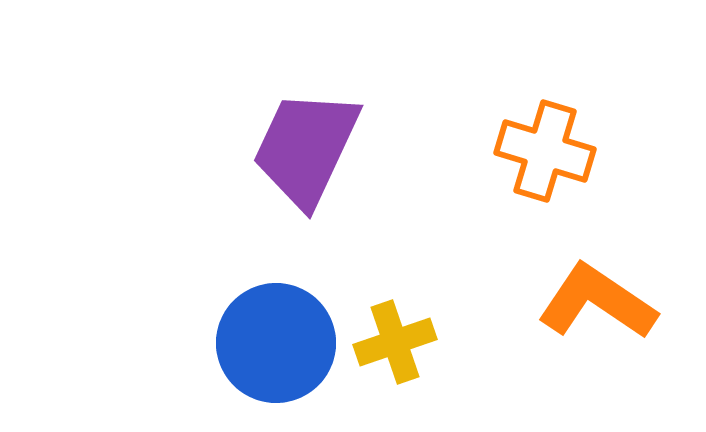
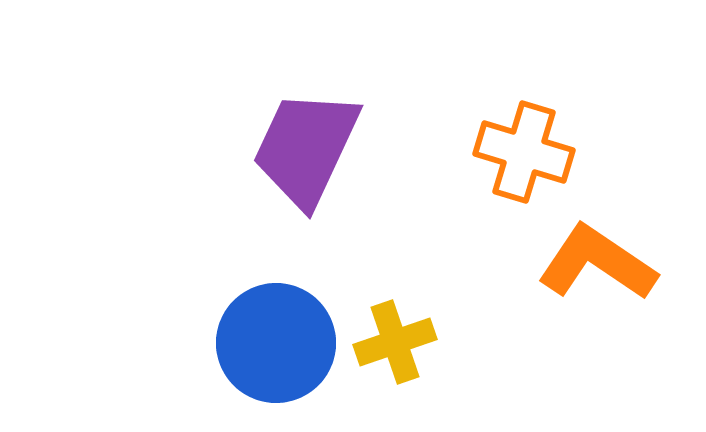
orange cross: moved 21 px left, 1 px down
orange L-shape: moved 39 px up
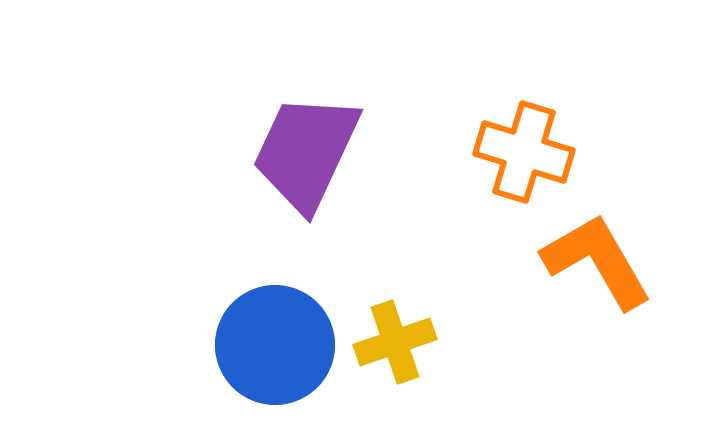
purple trapezoid: moved 4 px down
orange L-shape: moved 2 px up; rotated 26 degrees clockwise
blue circle: moved 1 px left, 2 px down
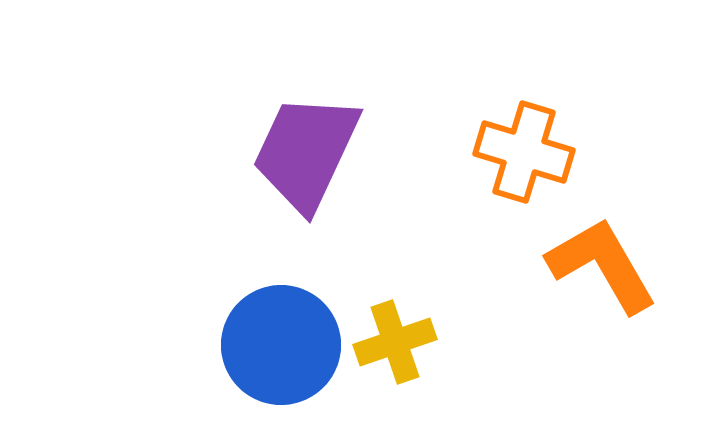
orange L-shape: moved 5 px right, 4 px down
blue circle: moved 6 px right
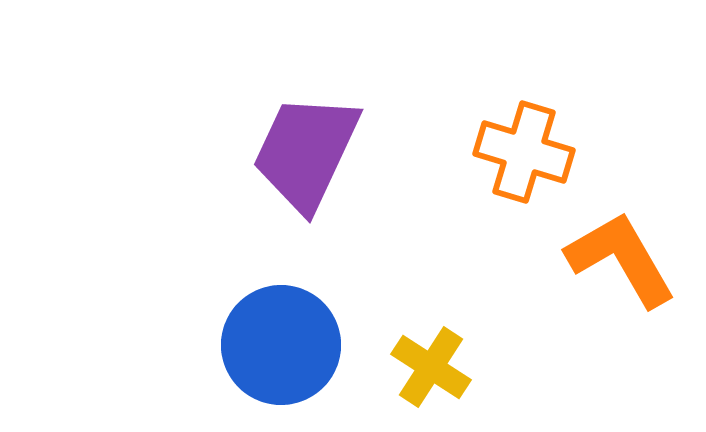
orange L-shape: moved 19 px right, 6 px up
yellow cross: moved 36 px right, 25 px down; rotated 38 degrees counterclockwise
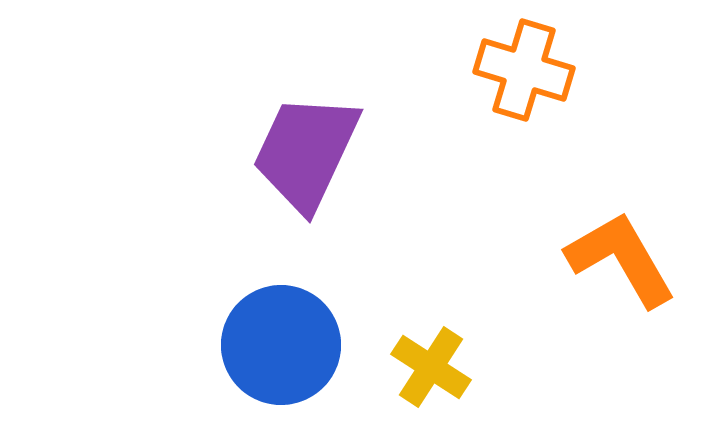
orange cross: moved 82 px up
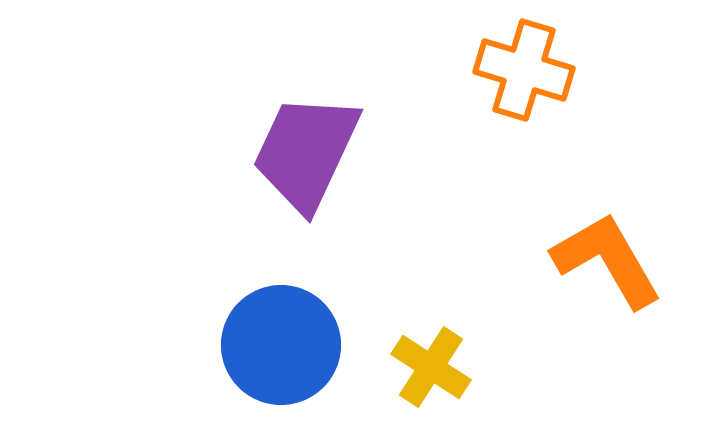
orange L-shape: moved 14 px left, 1 px down
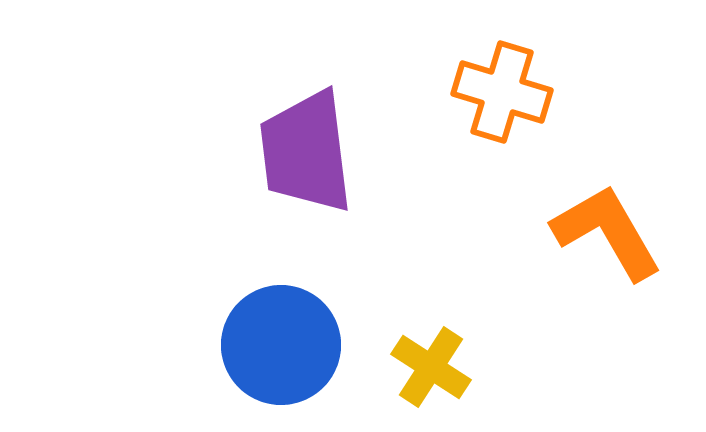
orange cross: moved 22 px left, 22 px down
purple trapezoid: rotated 32 degrees counterclockwise
orange L-shape: moved 28 px up
